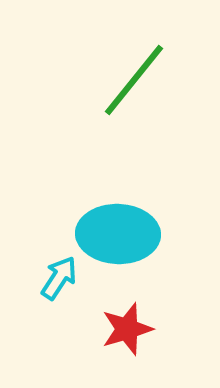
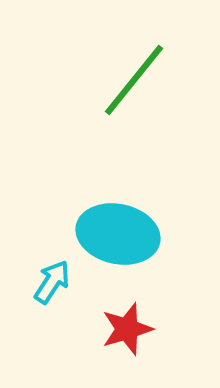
cyan ellipse: rotated 10 degrees clockwise
cyan arrow: moved 7 px left, 4 px down
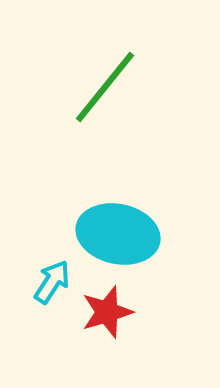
green line: moved 29 px left, 7 px down
red star: moved 20 px left, 17 px up
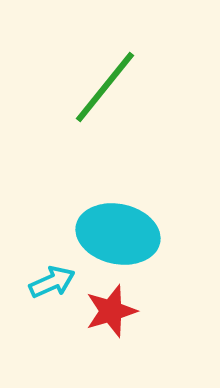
cyan arrow: rotated 33 degrees clockwise
red star: moved 4 px right, 1 px up
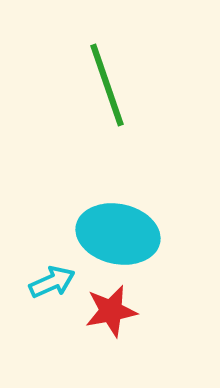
green line: moved 2 px right, 2 px up; rotated 58 degrees counterclockwise
red star: rotated 6 degrees clockwise
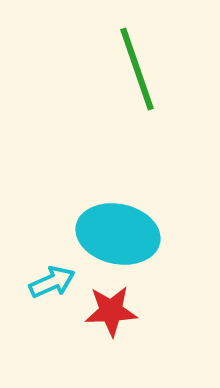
green line: moved 30 px right, 16 px up
red star: rotated 8 degrees clockwise
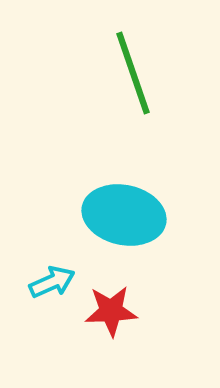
green line: moved 4 px left, 4 px down
cyan ellipse: moved 6 px right, 19 px up
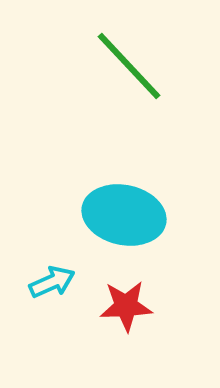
green line: moved 4 px left, 7 px up; rotated 24 degrees counterclockwise
red star: moved 15 px right, 5 px up
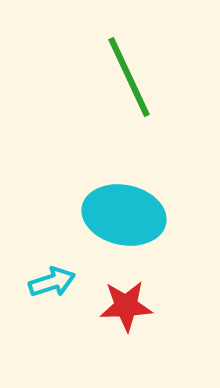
green line: moved 11 px down; rotated 18 degrees clockwise
cyan arrow: rotated 6 degrees clockwise
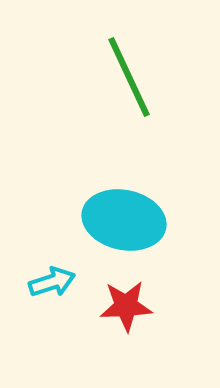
cyan ellipse: moved 5 px down
